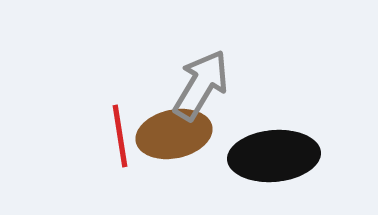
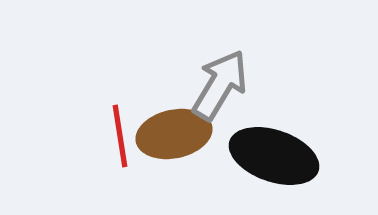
gray arrow: moved 19 px right
black ellipse: rotated 24 degrees clockwise
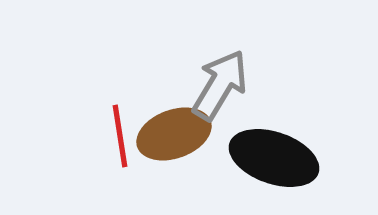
brown ellipse: rotated 8 degrees counterclockwise
black ellipse: moved 2 px down
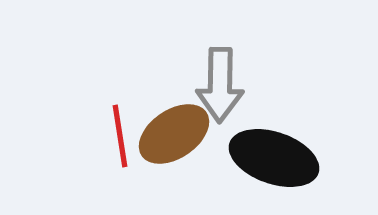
gray arrow: rotated 150 degrees clockwise
brown ellipse: rotated 14 degrees counterclockwise
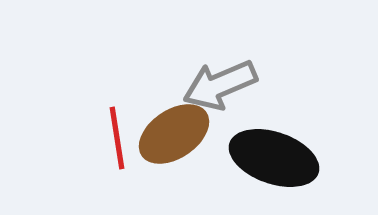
gray arrow: rotated 66 degrees clockwise
red line: moved 3 px left, 2 px down
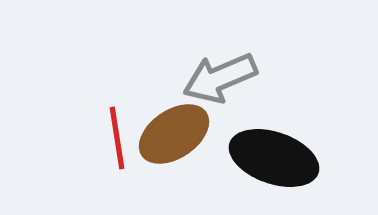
gray arrow: moved 7 px up
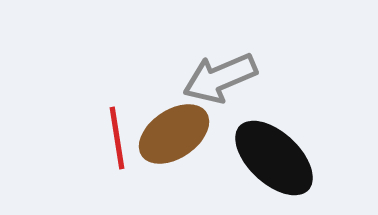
black ellipse: rotated 24 degrees clockwise
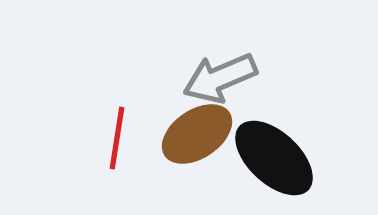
brown ellipse: moved 23 px right
red line: rotated 18 degrees clockwise
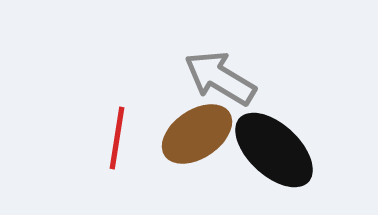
gray arrow: rotated 54 degrees clockwise
black ellipse: moved 8 px up
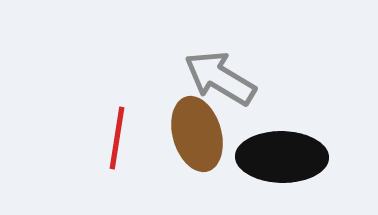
brown ellipse: rotated 72 degrees counterclockwise
black ellipse: moved 8 px right, 7 px down; rotated 42 degrees counterclockwise
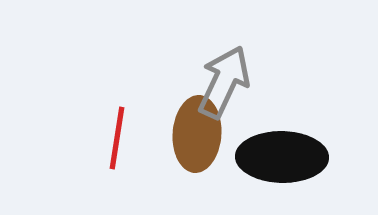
gray arrow: moved 4 px right, 4 px down; rotated 84 degrees clockwise
brown ellipse: rotated 20 degrees clockwise
